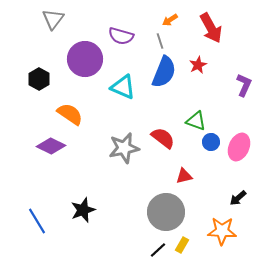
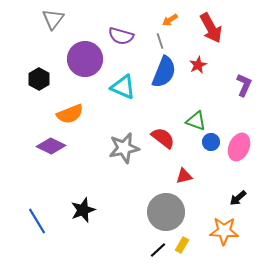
orange semicircle: rotated 124 degrees clockwise
orange star: moved 2 px right
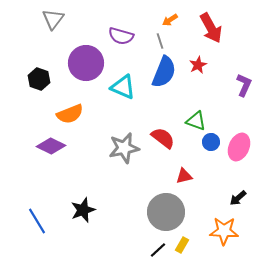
purple circle: moved 1 px right, 4 px down
black hexagon: rotated 10 degrees counterclockwise
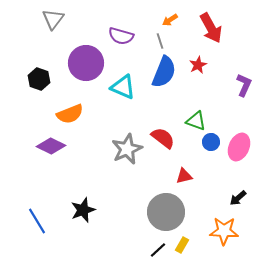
gray star: moved 3 px right, 1 px down; rotated 12 degrees counterclockwise
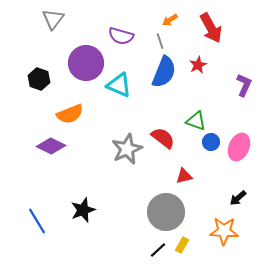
cyan triangle: moved 4 px left, 2 px up
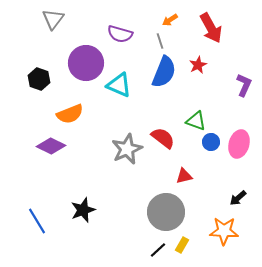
purple semicircle: moved 1 px left, 2 px up
pink ellipse: moved 3 px up; rotated 8 degrees counterclockwise
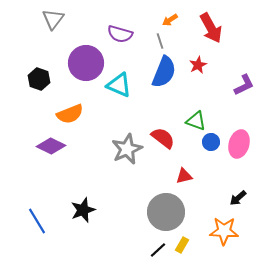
purple L-shape: rotated 40 degrees clockwise
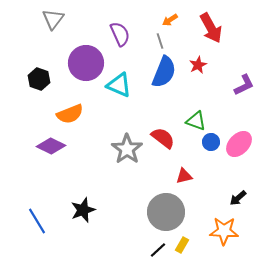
purple semicircle: rotated 130 degrees counterclockwise
pink ellipse: rotated 28 degrees clockwise
gray star: rotated 12 degrees counterclockwise
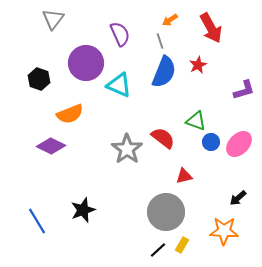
purple L-shape: moved 5 px down; rotated 10 degrees clockwise
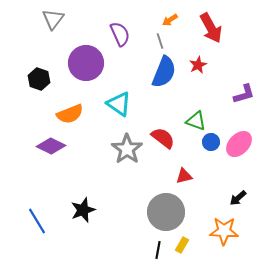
cyan triangle: moved 19 px down; rotated 12 degrees clockwise
purple L-shape: moved 4 px down
black line: rotated 36 degrees counterclockwise
